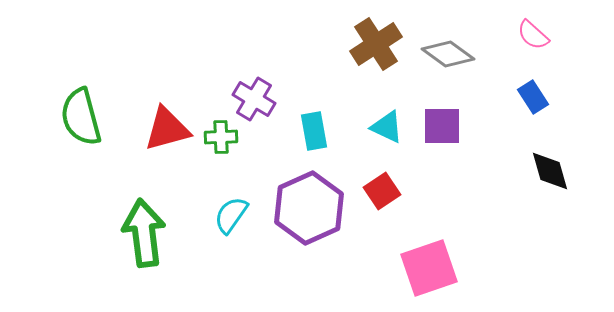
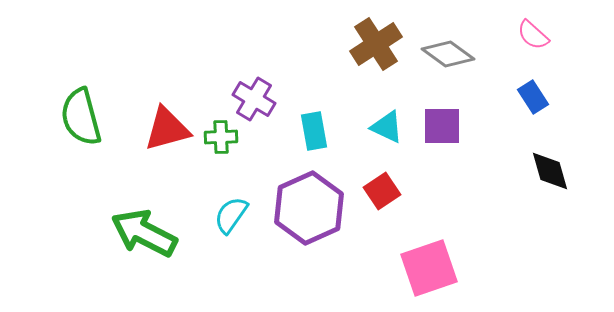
green arrow: rotated 56 degrees counterclockwise
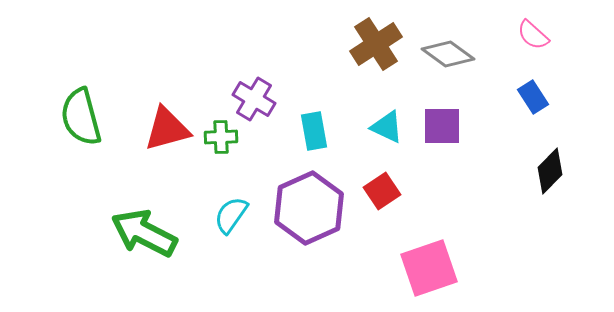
black diamond: rotated 60 degrees clockwise
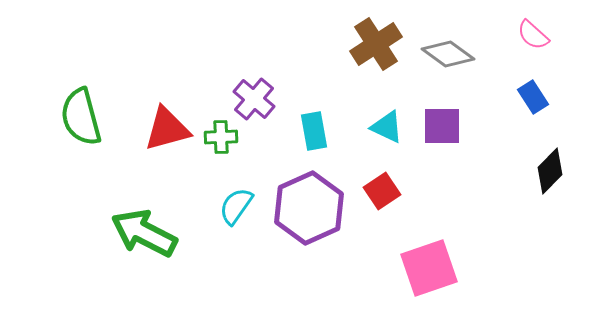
purple cross: rotated 9 degrees clockwise
cyan semicircle: moved 5 px right, 9 px up
